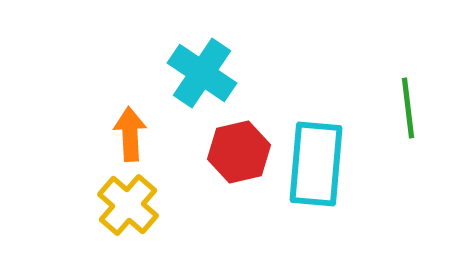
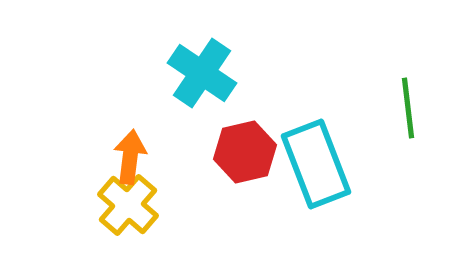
orange arrow: moved 23 px down; rotated 10 degrees clockwise
red hexagon: moved 6 px right
cyan rectangle: rotated 26 degrees counterclockwise
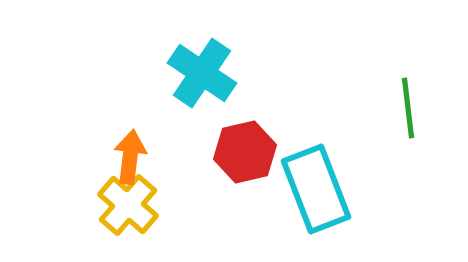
cyan rectangle: moved 25 px down
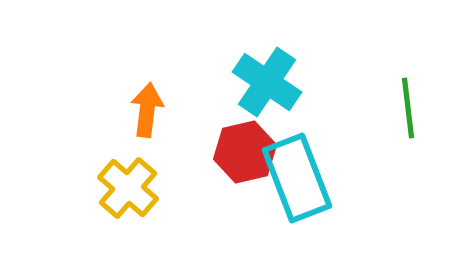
cyan cross: moved 65 px right, 9 px down
orange arrow: moved 17 px right, 47 px up
cyan rectangle: moved 19 px left, 11 px up
yellow cross: moved 17 px up
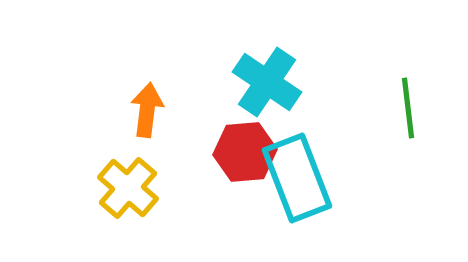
red hexagon: rotated 8 degrees clockwise
